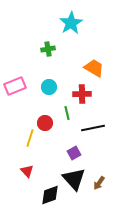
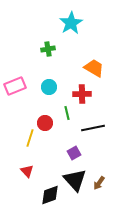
black triangle: moved 1 px right, 1 px down
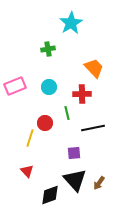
orange trapezoid: rotated 15 degrees clockwise
purple square: rotated 24 degrees clockwise
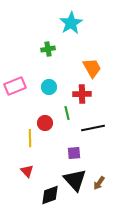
orange trapezoid: moved 2 px left; rotated 15 degrees clockwise
yellow line: rotated 18 degrees counterclockwise
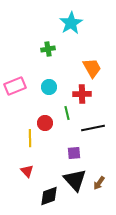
black diamond: moved 1 px left, 1 px down
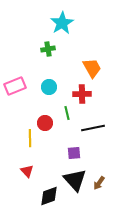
cyan star: moved 9 px left
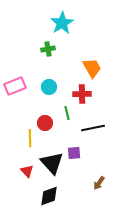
black triangle: moved 23 px left, 17 px up
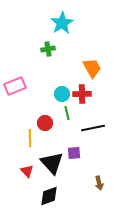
cyan circle: moved 13 px right, 7 px down
brown arrow: rotated 48 degrees counterclockwise
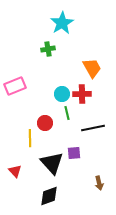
red triangle: moved 12 px left
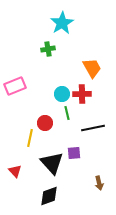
yellow line: rotated 12 degrees clockwise
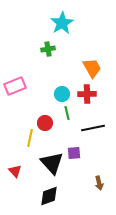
red cross: moved 5 px right
